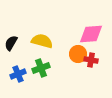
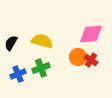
orange circle: moved 3 px down
red cross: rotated 24 degrees clockwise
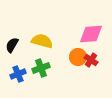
black semicircle: moved 1 px right, 2 px down
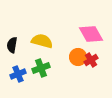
pink diamond: rotated 65 degrees clockwise
black semicircle: rotated 21 degrees counterclockwise
red cross: rotated 24 degrees clockwise
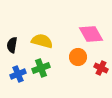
red cross: moved 10 px right, 8 px down; rotated 32 degrees counterclockwise
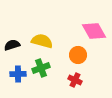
pink diamond: moved 3 px right, 3 px up
black semicircle: rotated 63 degrees clockwise
orange circle: moved 2 px up
red cross: moved 26 px left, 12 px down
blue cross: rotated 21 degrees clockwise
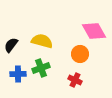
black semicircle: moved 1 px left; rotated 35 degrees counterclockwise
orange circle: moved 2 px right, 1 px up
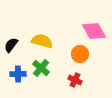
green cross: rotated 30 degrees counterclockwise
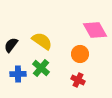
pink diamond: moved 1 px right, 1 px up
yellow semicircle: rotated 20 degrees clockwise
red cross: moved 3 px right
